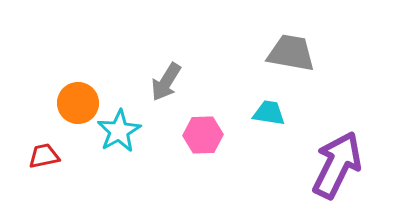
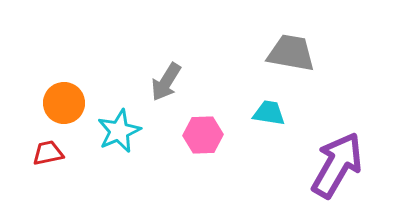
orange circle: moved 14 px left
cyan star: rotated 6 degrees clockwise
red trapezoid: moved 4 px right, 3 px up
purple arrow: rotated 4 degrees clockwise
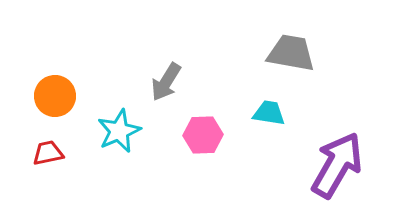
orange circle: moved 9 px left, 7 px up
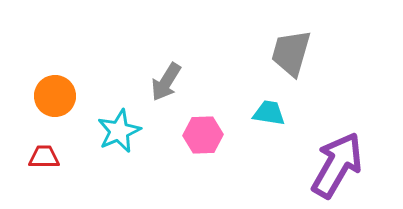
gray trapezoid: rotated 84 degrees counterclockwise
red trapezoid: moved 4 px left, 4 px down; rotated 12 degrees clockwise
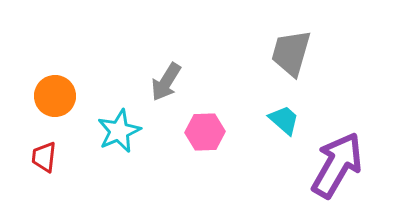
cyan trapezoid: moved 15 px right, 7 px down; rotated 32 degrees clockwise
pink hexagon: moved 2 px right, 3 px up
red trapezoid: rotated 84 degrees counterclockwise
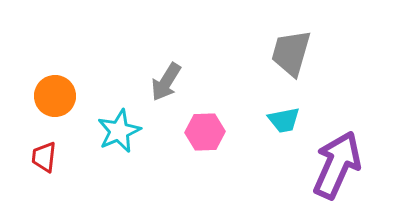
cyan trapezoid: rotated 128 degrees clockwise
purple arrow: rotated 6 degrees counterclockwise
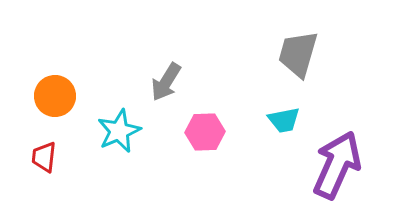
gray trapezoid: moved 7 px right, 1 px down
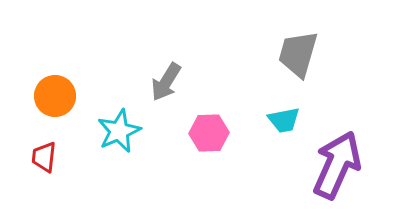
pink hexagon: moved 4 px right, 1 px down
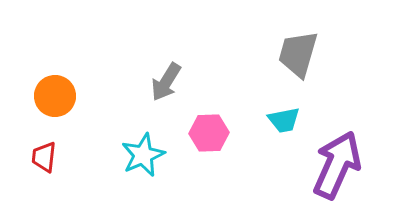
cyan star: moved 24 px right, 24 px down
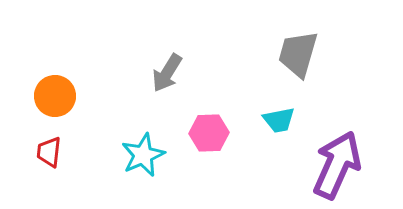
gray arrow: moved 1 px right, 9 px up
cyan trapezoid: moved 5 px left
red trapezoid: moved 5 px right, 5 px up
